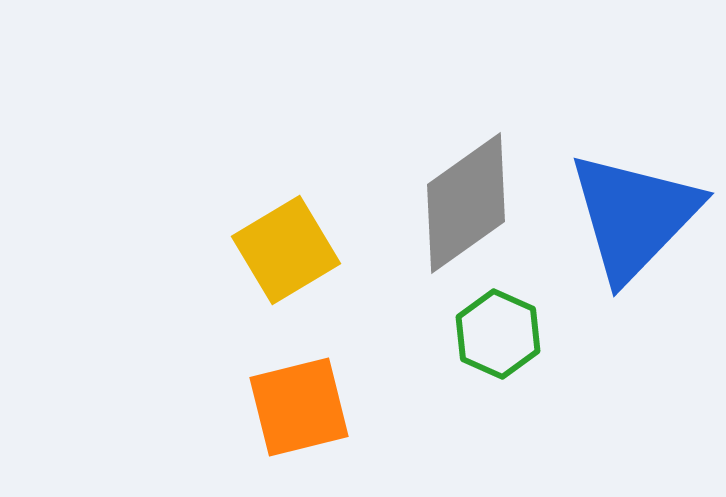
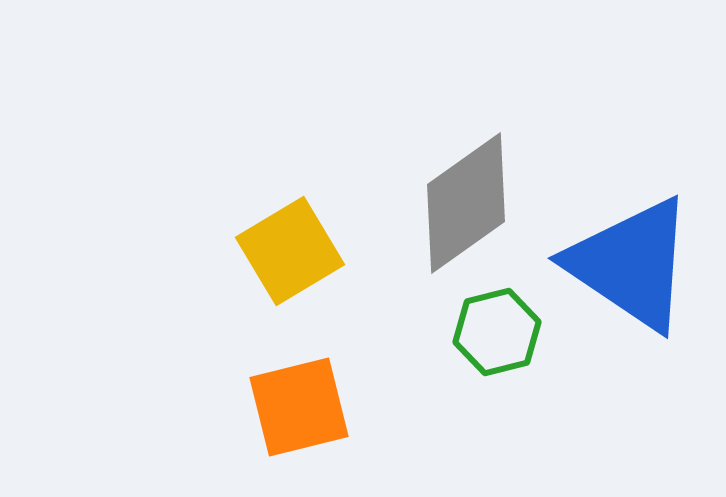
blue triangle: moved 3 px left, 48 px down; rotated 40 degrees counterclockwise
yellow square: moved 4 px right, 1 px down
green hexagon: moved 1 px left, 2 px up; rotated 22 degrees clockwise
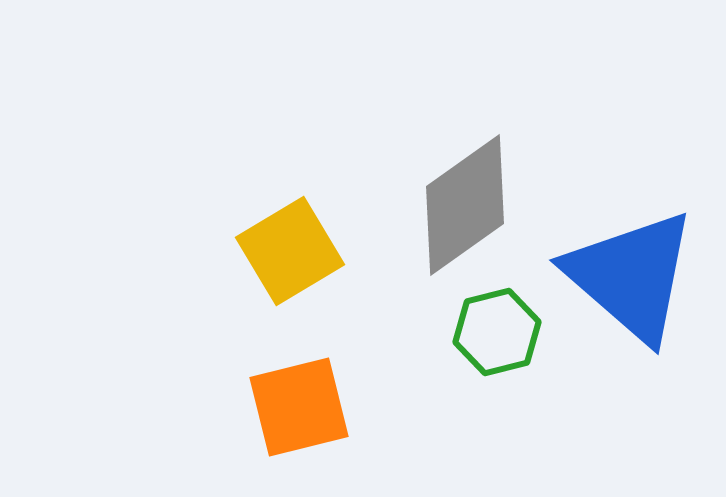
gray diamond: moved 1 px left, 2 px down
blue triangle: moved 12 px down; rotated 7 degrees clockwise
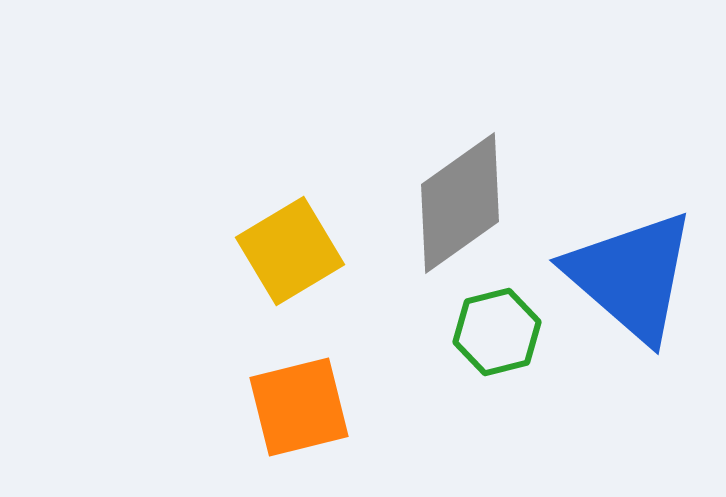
gray diamond: moved 5 px left, 2 px up
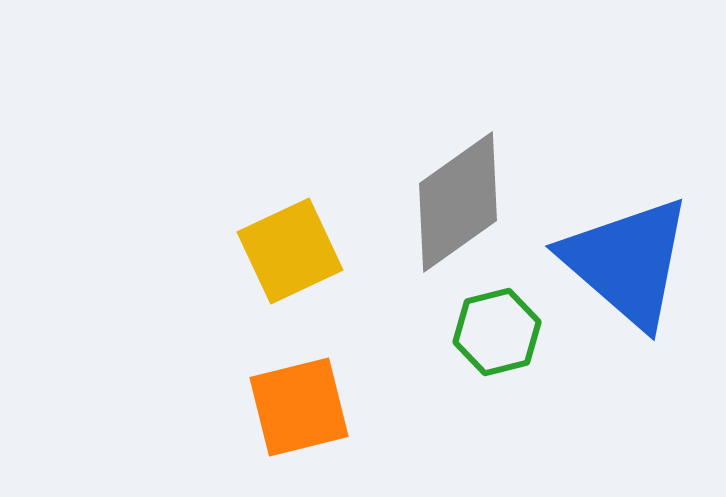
gray diamond: moved 2 px left, 1 px up
yellow square: rotated 6 degrees clockwise
blue triangle: moved 4 px left, 14 px up
